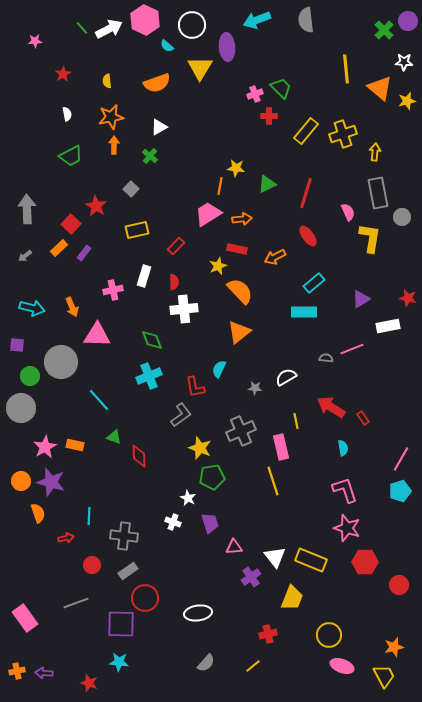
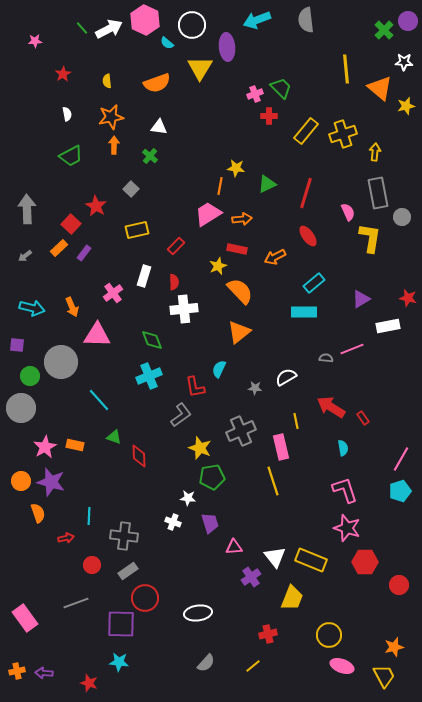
cyan semicircle at (167, 46): moved 3 px up
yellow star at (407, 101): moved 1 px left, 5 px down
white triangle at (159, 127): rotated 36 degrees clockwise
pink cross at (113, 290): moved 3 px down; rotated 24 degrees counterclockwise
white star at (188, 498): rotated 21 degrees counterclockwise
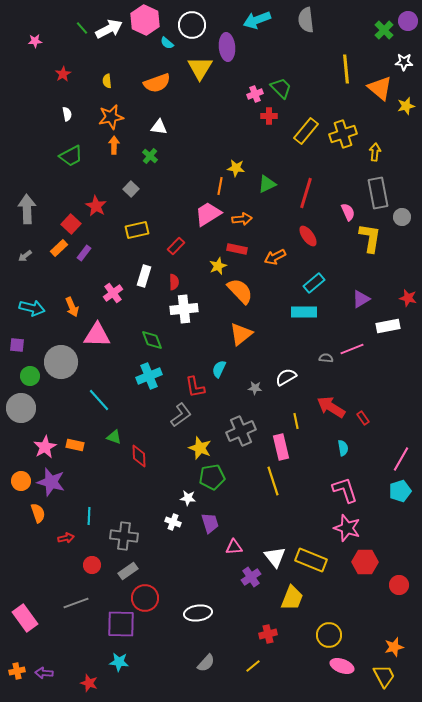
orange triangle at (239, 332): moved 2 px right, 2 px down
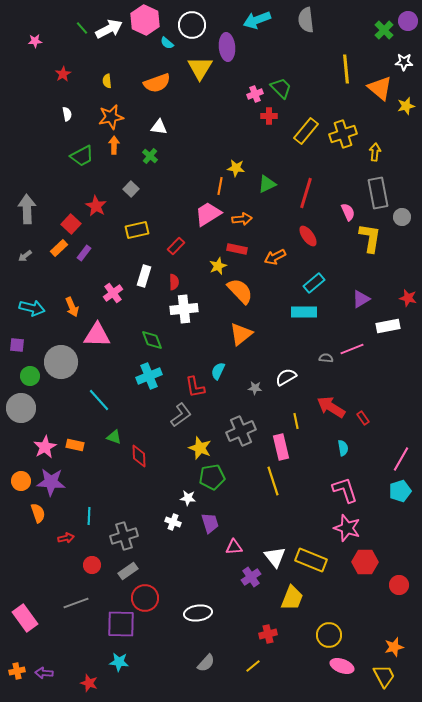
green trapezoid at (71, 156): moved 11 px right
cyan semicircle at (219, 369): moved 1 px left, 2 px down
purple star at (51, 482): rotated 12 degrees counterclockwise
gray cross at (124, 536): rotated 24 degrees counterclockwise
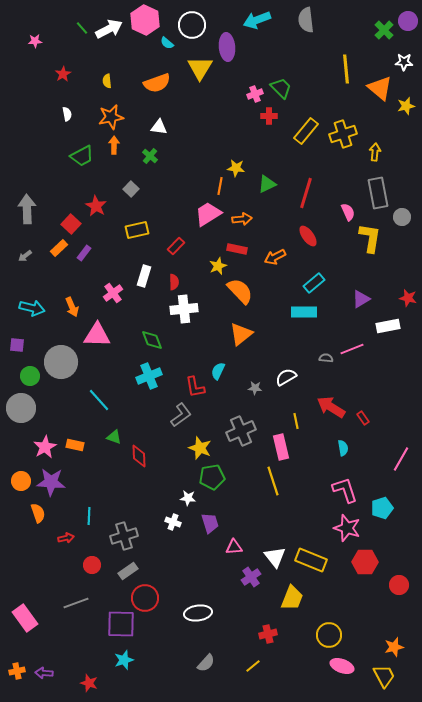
cyan pentagon at (400, 491): moved 18 px left, 17 px down
cyan star at (119, 662): moved 5 px right, 2 px up; rotated 24 degrees counterclockwise
